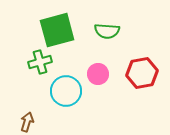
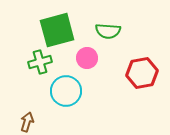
green semicircle: moved 1 px right
pink circle: moved 11 px left, 16 px up
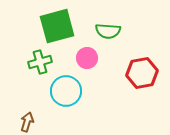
green square: moved 4 px up
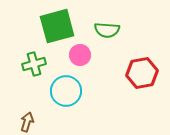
green semicircle: moved 1 px left, 1 px up
pink circle: moved 7 px left, 3 px up
green cross: moved 6 px left, 2 px down
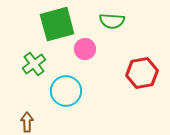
green square: moved 2 px up
green semicircle: moved 5 px right, 9 px up
pink circle: moved 5 px right, 6 px up
green cross: rotated 20 degrees counterclockwise
brown arrow: rotated 18 degrees counterclockwise
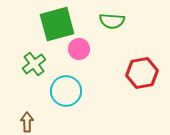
pink circle: moved 6 px left
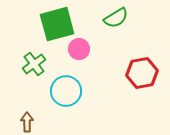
green semicircle: moved 4 px right, 3 px up; rotated 35 degrees counterclockwise
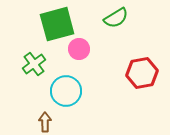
brown arrow: moved 18 px right
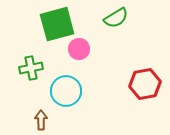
green cross: moved 3 px left, 4 px down; rotated 25 degrees clockwise
red hexagon: moved 3 px right, 11 px down
brown arrow: moved 4 px left, 2 px up
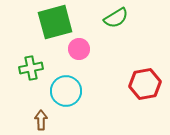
green square: moved 2 px left, 2 px up
